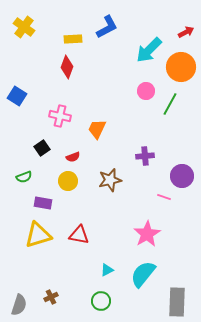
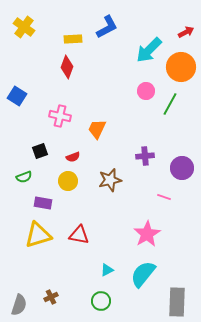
black square: moved 2 px left, 3 px down; rotated 14 degrees clockwise
purple circle: moved 8 px up
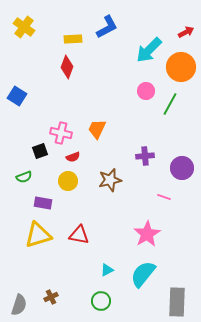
pink cross: moved 1 px right, 17 px down
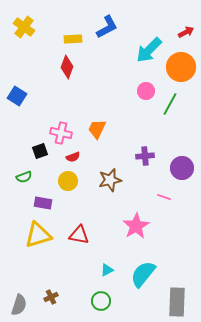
pink star: moved 11 px left, 8 px up
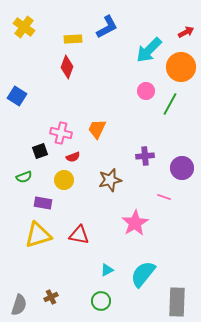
yellow circle: moved 4 px left, 1 px up
pink star: moved 1 px left, 3 px up
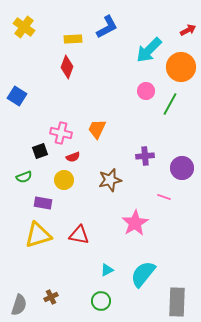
red arrow: moved 2 px right, 2 px up
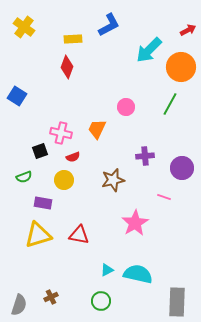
blue L-shape: moved 2 px right, 2 px up
pink circle: moved 20 px left, 16 px down
brown star: moved 3 px right
cyan semicircle: moved 5 px left; rotated 64 degrees clockwise
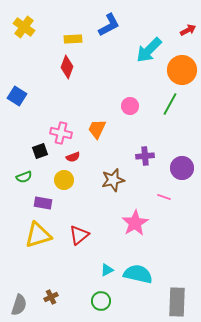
orange circle: moved 1 px right, 3 px down
pink circle: moved 4 px right, 1 px up
red triangle: rotated 50 degrees counterclockwise
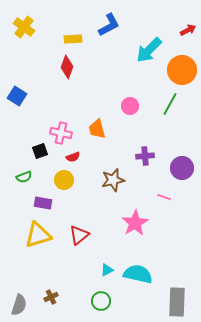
orange trapezoid: rotated 40 degrees counterclockwise
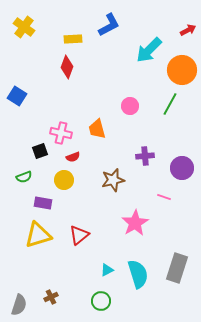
cyan semicircle: rotated 60 degrees clockwise
gray rectangle: moved 34 px up; rotated 16 degrees clockwise
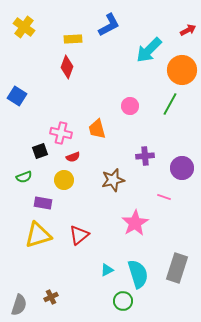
green circle: moved 22 px right
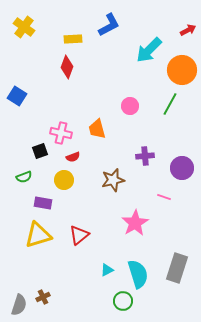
brown cross: moved 8 px left
